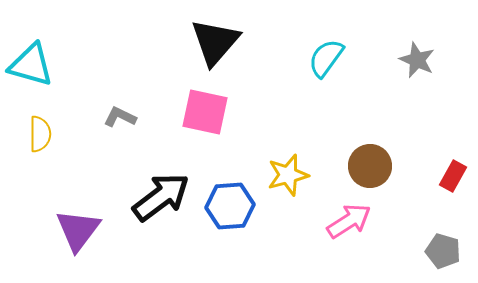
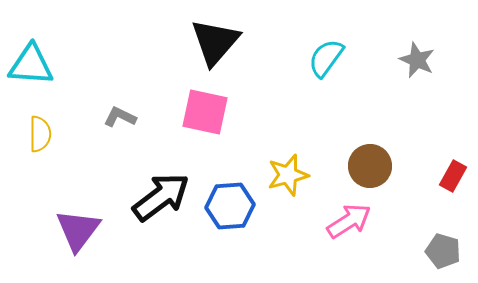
cyan triangle: rotated 12 degrees counterclockwise
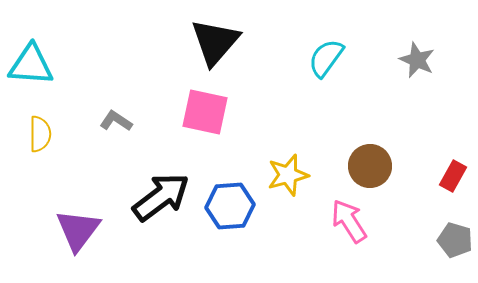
gray L-shape: moved 4 px left, 4 px down; rotated 8 degrees clockwise
pink arrow: rotated 90 degrees counterclockwise
gray pentagon: moved 12 px right, 11 px up
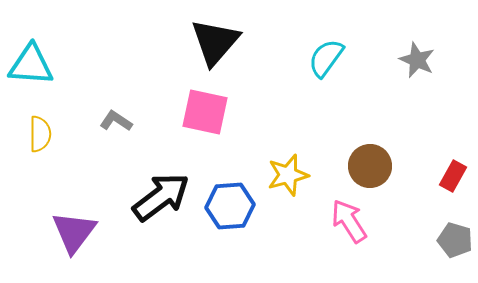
purple triangle: moved 4 px left, 2 px down
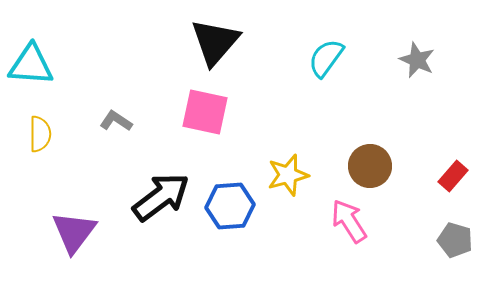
red rectangle: rotated 12 degrees clockwise
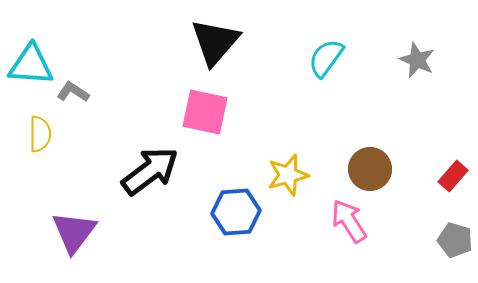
gray L-shape: moved 43 px left, 29 px up
brown circle: moved 3 px down
black arrow: moved 11 px left, 26 px up
blue hexagon: moved 6 px right, 6 px down
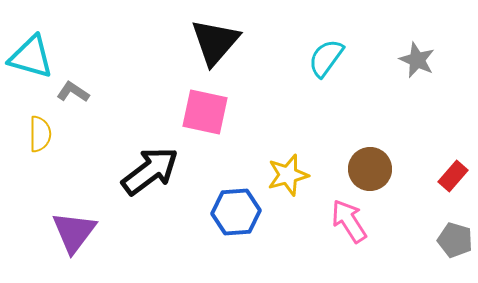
cyan triangle: moved 8 px up; rotated 12 degrees clockwise
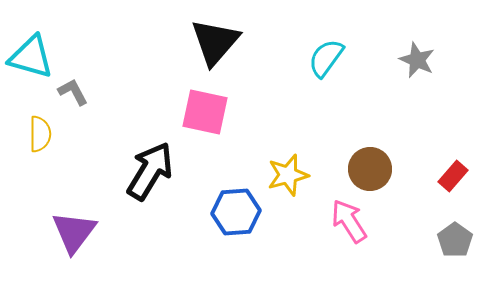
gray L-shape: rotated 28 degrees clockwise
black arrow: rotated 22 degrees counterclockwise
gray pentagon: rotated 20 degrees clockwise
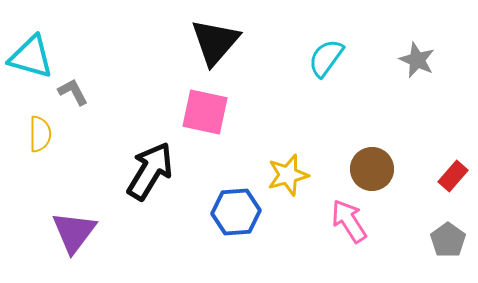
brown circle: moved 2 px right
gray pentagon: moved 7 px left
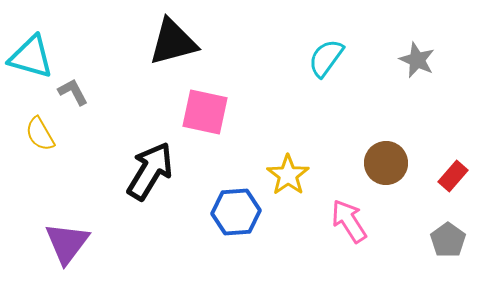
black triangle: moved 42 px left; rotated 34 degrees clockwise
yellow semicircle: rotated 150 degrees clockwise
brown circle: moved 14 px right, 6 px up
yellow star: rotated 21 degrees counterclockwise
purple triangle: moved 7 px left, 11 px down
